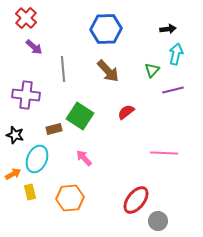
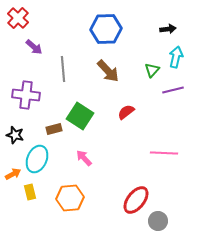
red cross: moved 8 px left
cyan arrow: moved 3 px down
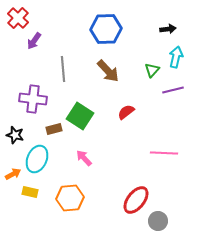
purple arrow: moved 6 px up; rotated 84 degrees clockwise
purple cross: moved 7 px right, 4 px down
yellow rectangle: rotated 63 degrees counterclockwise
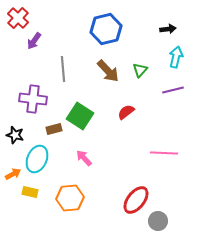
blue hexagon: rotated 12 degrees counterclockwise
green triangle: moved 12 px left
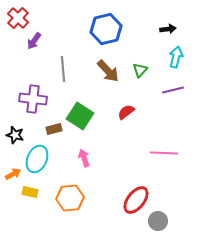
pink arrow: rotated 24 degrees clockwise
